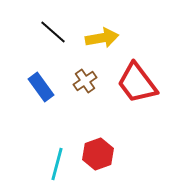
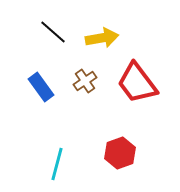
red hexagon: moved 22 px right, 1 px up
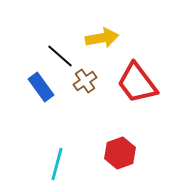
black line: moved 7 px right, 24 px down
